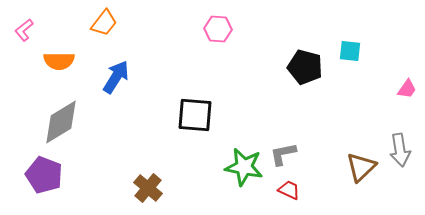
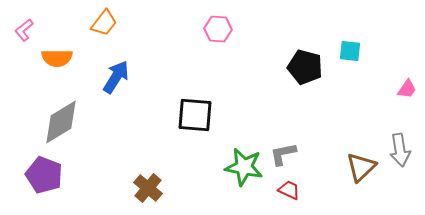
orange semicircle: moved 2 px left, 3 px up
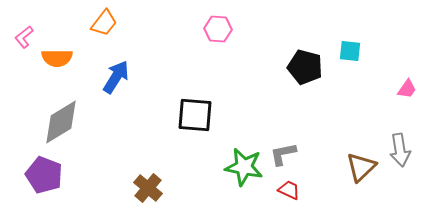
pink L-shape: moved 7 px down
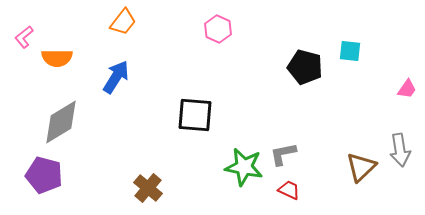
orange trapezoid: moved 19 px right, 1 px up
pink hexagon: rotated 20 degrees clockwise
purple pentagon: rotated 6 degrees counterclockwise
